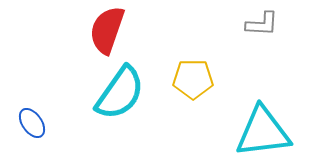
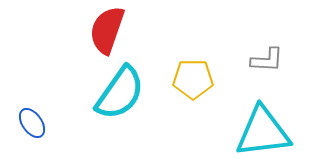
gray L-shape: moved 5 px right, 36 px down
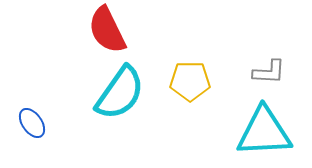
red semicircle: rotated 45 degrees counterclockwise
gray L-shape: moved 2 px right, 12 px down
yellow pentagon: moved 3 px left, 2 px down
cyan triangle: moved 1 px right; rotated 4 degrees clockwise
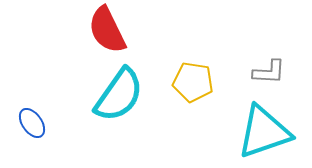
yellow pentagon: moved 3 px right, 1 px down; rotated 9 degrees clockwise
cyan semicircle: moved 1 px left, 2 px down
cyan triangle: rotated 16 degrees counterclockwise
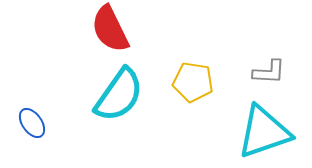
red semicircle: moved 3 px right, 1 px up
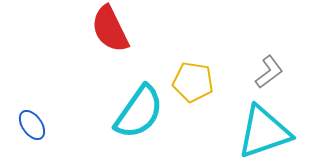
gray L-shape: rotated 40 degrees counterclockwise
cyan semicircle: moved 20 px right, 17 px down
blue ellipse: moved 2 px down
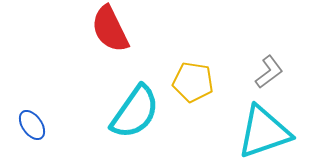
cyan semicircle: moved 4 px left
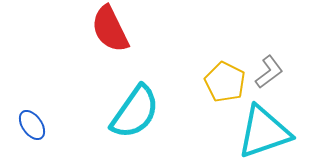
yellow pentagon: moved 32 px right; rotated 18 degrees clockwise
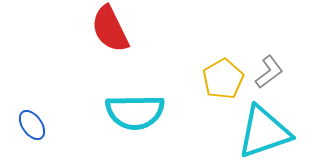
yellow pentagon: moved 2 px left, 3 px up; rotated 15 degrees clockwise
cyan semicircle: rotated 54 degrees clockwise
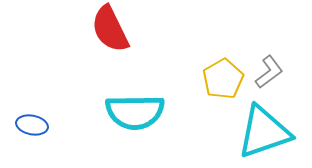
blue ellipse: rotated 44 degrees counterclockwise
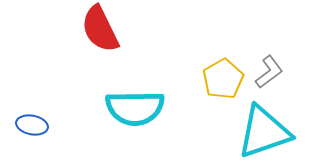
red semicircle: moved 10 px left
cyan semicircle: moved 4 px up
